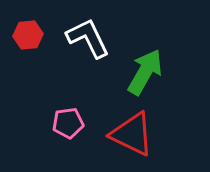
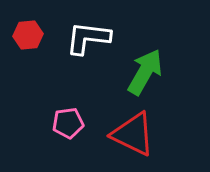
white L-shape: rotated 57 degrees counterclockwise
red triangle: moved 1 px right
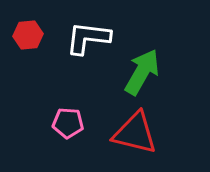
green arrow: moved 3 px left
pink pentagon: rotated 12 degrees clockwise
red triangle: moved 2 px right, 1 px up; rotated 12 degrees counterclockwise
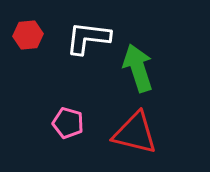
green arrow: moved 4 px left, 4 px up; rotated 48 degrees counterclockwise
pink pentagon: rotated 12 degrees clockwise
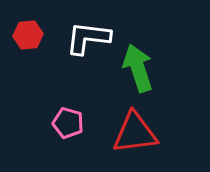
red triangle: rotated 21 degrees counterclockwise
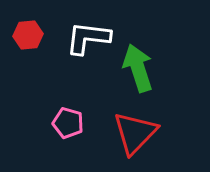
red triangle: rotated 39 degrees counterclockwise
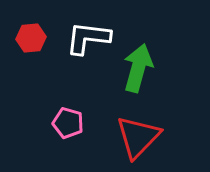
red hexagon: moved 3 px right, 3 px down
green arrow: rotated 33 degrees clockwise
red triangle: moved 3 px right, 4 px down
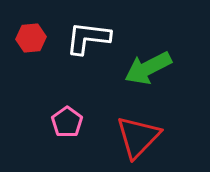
green arrow: moved 10 px right; rotated 132 degrees counterclockwise
pink pentagon: moved 1 px left, 1 px up; rotated 20 degrees clockwise
